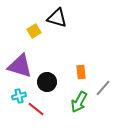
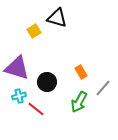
purple triangle: moved 3 px left, 2 px down
orange rectangle: rotated 24 degrees counterclockwise
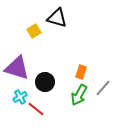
orange rectangle: rotated 48 degrees clockwise
black circle: moved 2 px left
cyan cross: moved 1 px right, 1 px down; rotated 16 degrees counterclockwise
green arrow: moved 7 px up
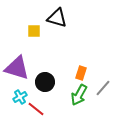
yellow square: rotated 32 degrees clockwise
orange rectangle: moved 1 px down
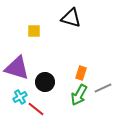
black triangle: moved 14 px right
gray line: rotated 24 degrees clockwise
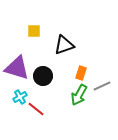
black triangle: moved 7 px left, 27 px down; rotated 35 degrees counterclockwise
black circle: moved 2 px left, 6 px up
gray line: moved 1 px left, 2 px up
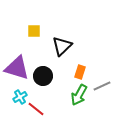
black triangle: moved 2 px left, 1 px down; rotated 25 degrees counterclockwise
orange rectangle: moved 1 px left, 1 px up
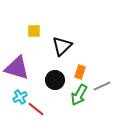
black circle: moved 12 px right, 4 px down
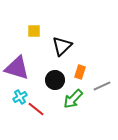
green arrow: moved 6 px left, 4 px down; rotated 15 degrees clockwise
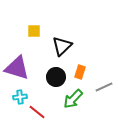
black circle: moved 1 px right, 3 px up
gray line: moved 2 px right, 1 px down
cyan cross: rotated 24 degrees clockwise
red line: moved 1 px right, 3 px down
